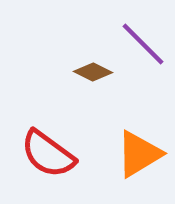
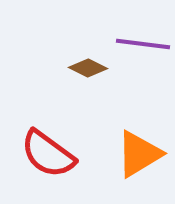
purple line: rotated 38 degrees counterclockwise
brown diamond: moved 5 px left, 4 px up
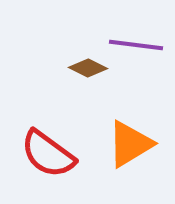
purple line: moved 7 px left, 1 px down
orange triangle: moved 9 px left, 10 px up
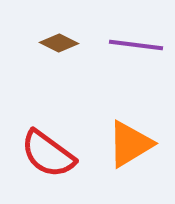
brown diamond: moved 29 px left, 25 px up
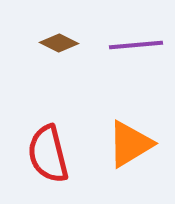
purple line: rotated 12 degrees counterclockwise
red semicircle: rotated 40 degrees clockwise
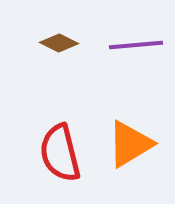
red semicircle: moved 12 px right, 1 px up
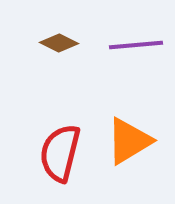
orange triangle: moved 1 px left, 3 px up
red semicircle: rotated 28 degrees clockwise
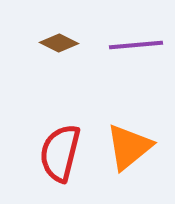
orange triangle: moved 6 px down; rotated 8 degrees counterclockwise
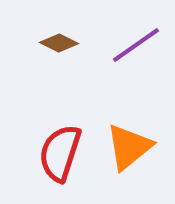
purple line: rotated 30 degrees counterclockwise
red semicircle: rotated 4 degrees clockwise
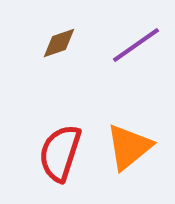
brown diamond: rotated 45 degrees counterclockwise
